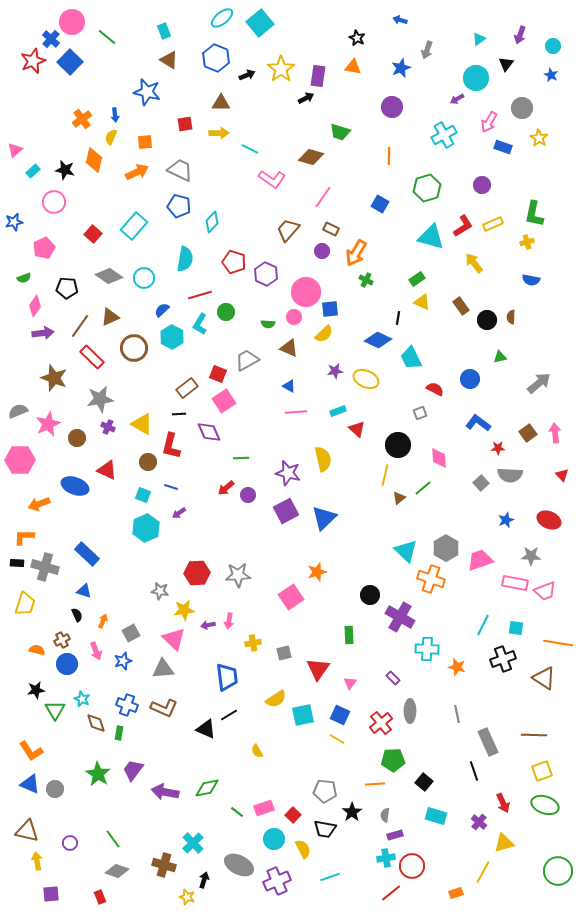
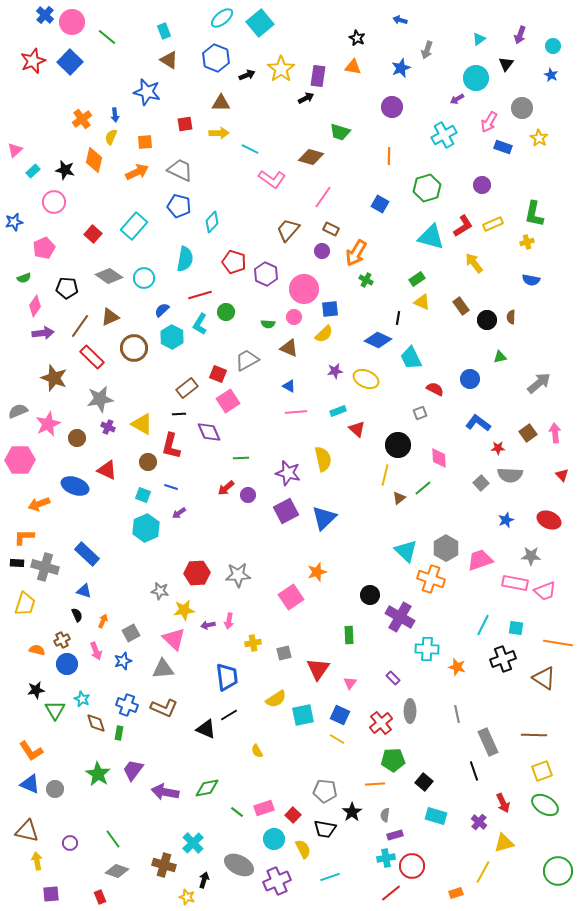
blue cross at (51, 39): moved 6 px left, 24 px up
pink circle at (306, 292): moved 2 px left, 3 px up
pink square at (224, 401): moved 4 px right
green ellipse at (545, 805): rotated 12 degrees clockwise
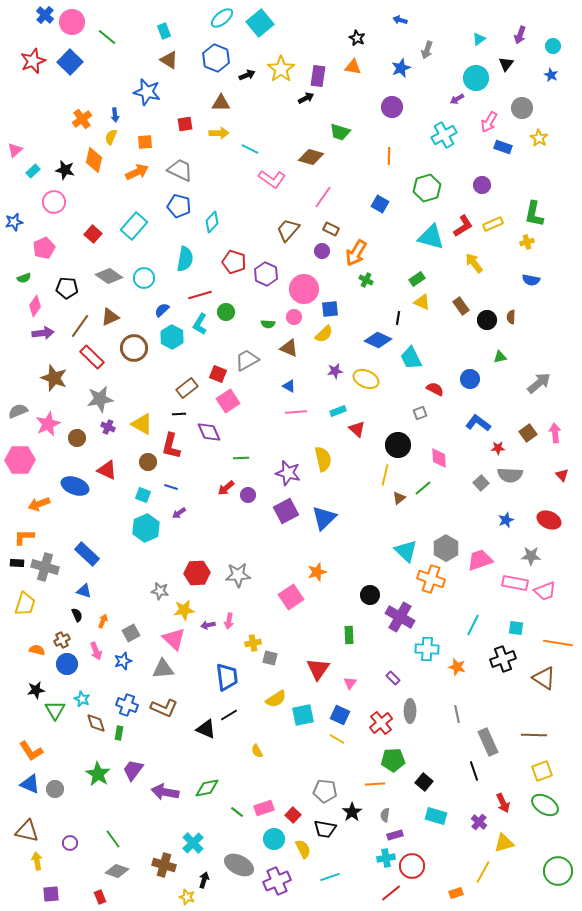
cyan line at (483, 625): moved 10 px left
gray square at (284, 653): moved 14 px left, 5 px down; rotated 28 degrees clockwise
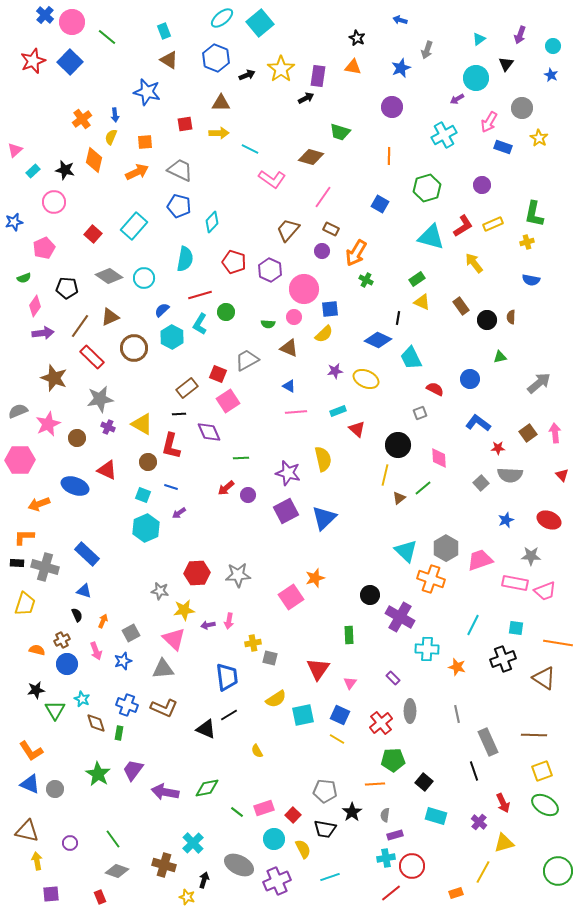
purple hexagon at (266, 274): moved 4 px right, 4 px up
orange star at (317, 572): moved 2 px left, 6 px down
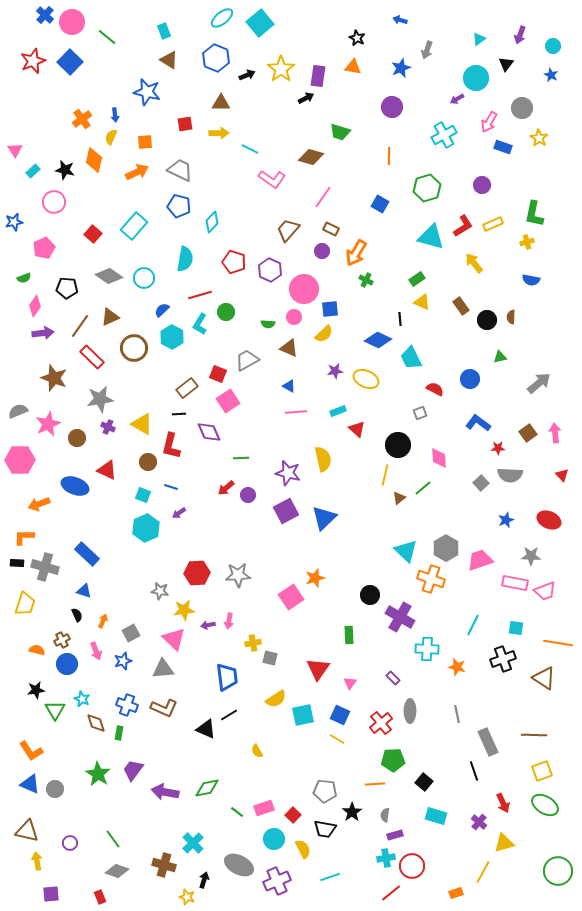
pink triangle at (15, 150): rotated 21 degrees counterclockwise
black line at (398, 318): moved 2 px right, 1 px down; rotated 16 degrees counterclockwise
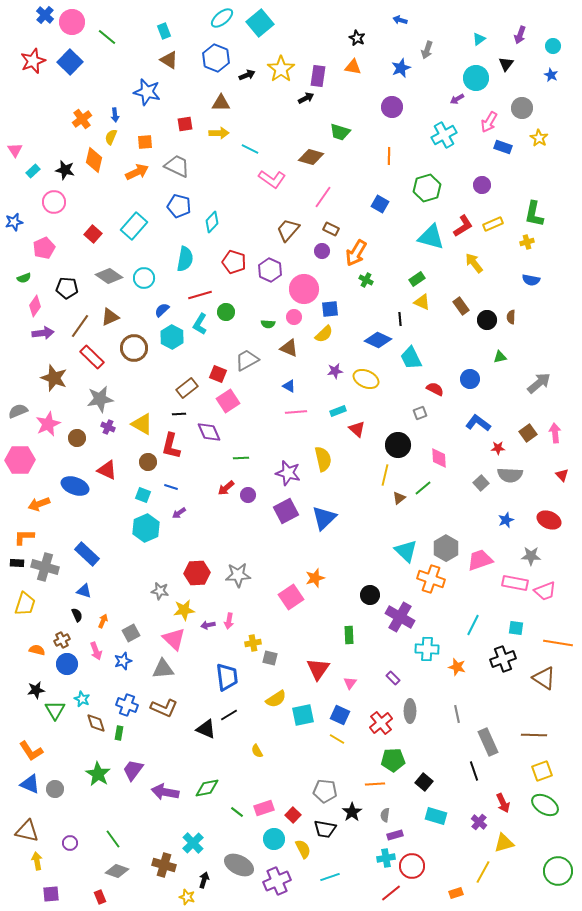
gray trapezoid at (180, 170): moved 3 px left, 4 px up
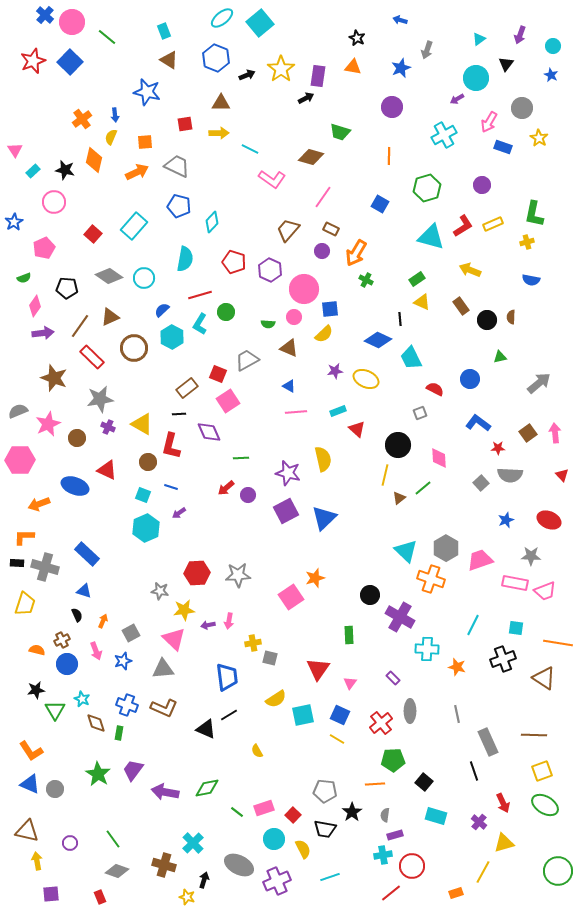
blue star at (14, 222): rotated 18 degrees counterclockwise
yellow arrow at (474, 263): moved 4 px left, 7 px down; rotated 30 degrees counterclockwise
cyan cross at (386, 858): moved 3 px left, 3 px up
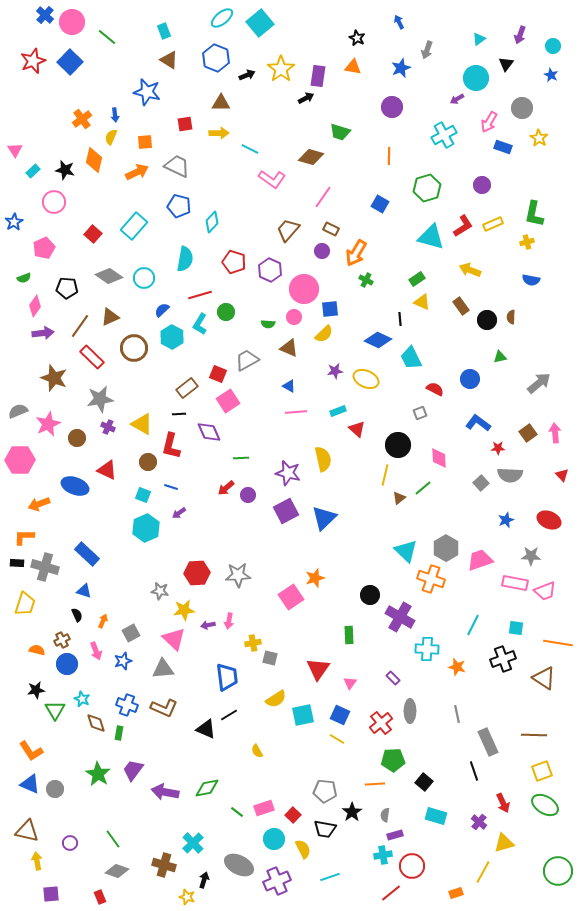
blue arrow at (400, 20): moved 1 px left, 2 px down; rotated 48 degrees clockwise
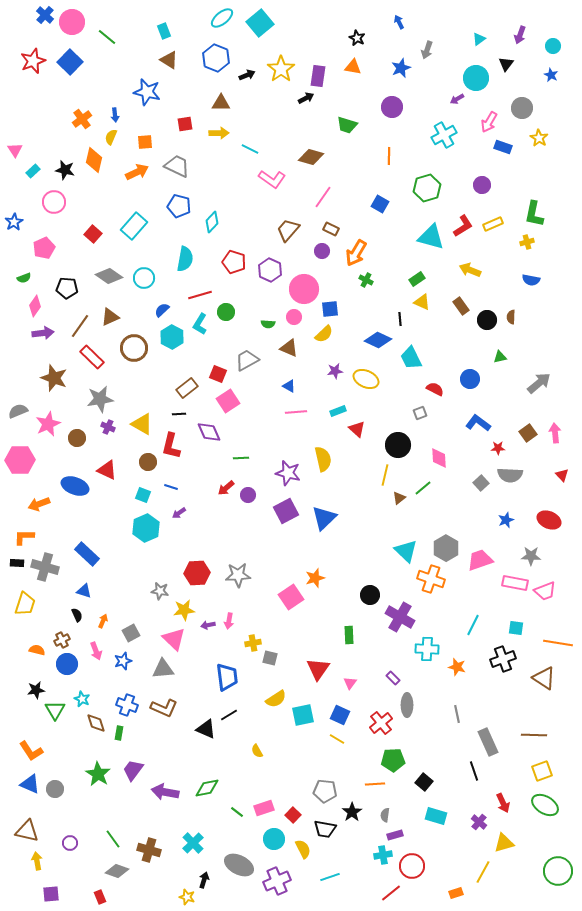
green trapezoid at (340, 132): moved 7 px right, 7 px up
gray ellipse at (410, 711): moved 3 px left, 6 px up
brown cross at (164, 865): moved 15 px left, 15 px up
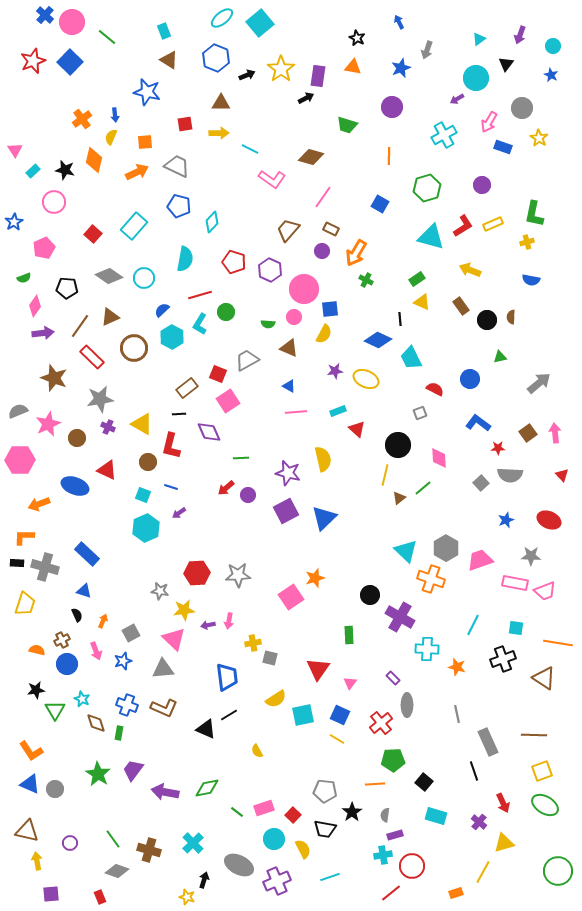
yellow semicircle at (324, 334): rotated 18 degrees counterclockwise
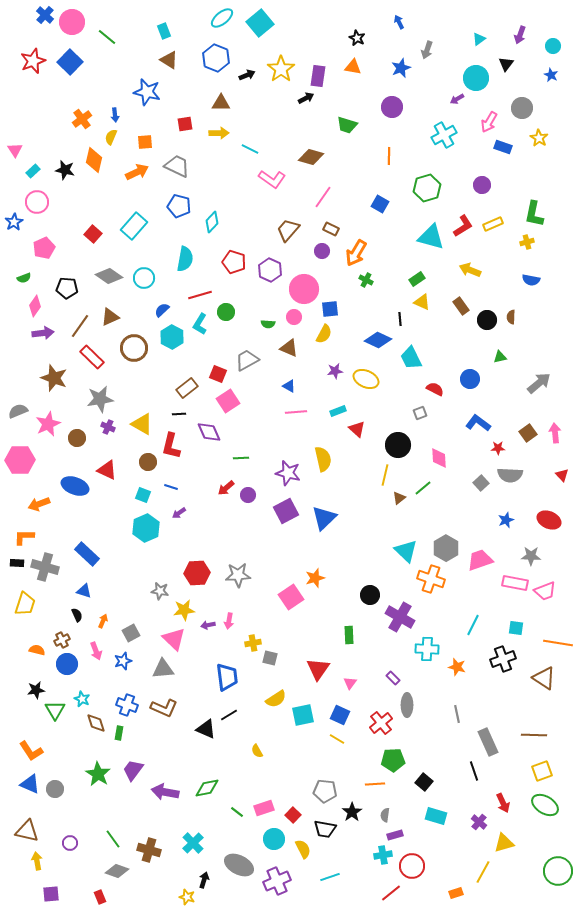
pink circle at (54, 202): moved 17 px left
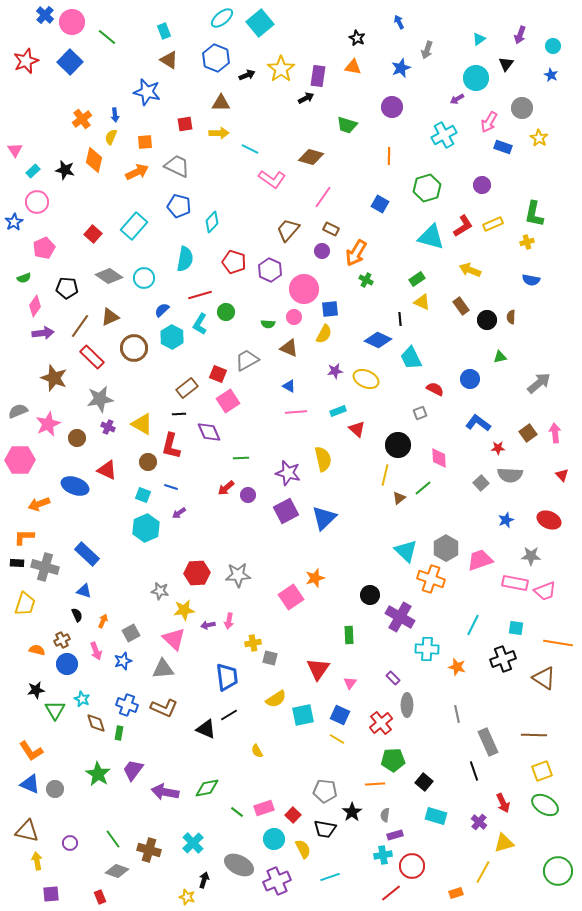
red star at (33, 61): moved 7 px left
